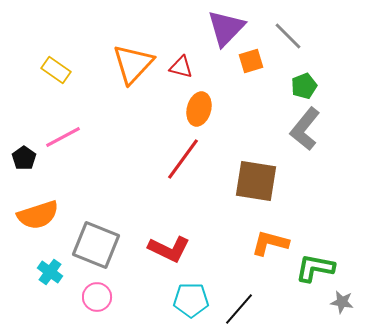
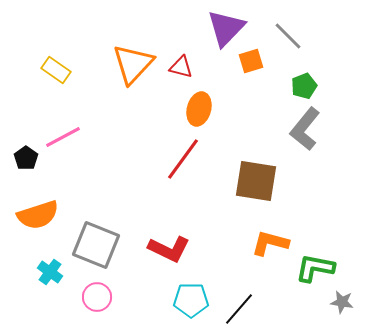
black pentagon: moved 2 px right
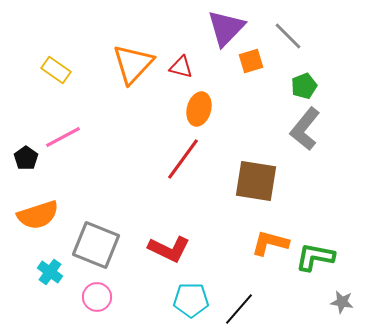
green L-shape: moved 11 px up
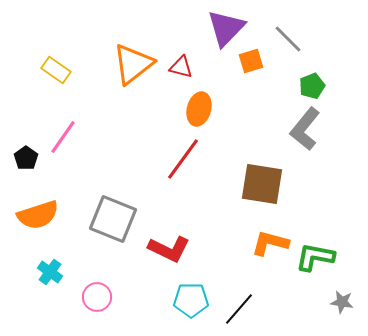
gray line: moved 3 px down
orange triangle: rotated 9 degrees clockwise
green pentagon: moved 8 px right
pink line: rotated 27 degrees counterclockwise
brown square: moved 6 px right, 3 px down
gray square: moved 17 px right, 26 px up
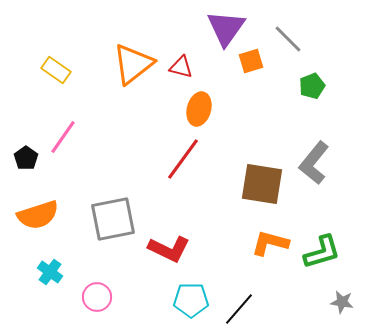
purple triangle: rotated 9 degrees counterclockwise
gray L-shape: moved 9 px right, 34 px down
gray square: rotated 33 degrees counterclockwise
green L-shape: moved 7 px right, 5 px up; rotated 153 degrees clockwise
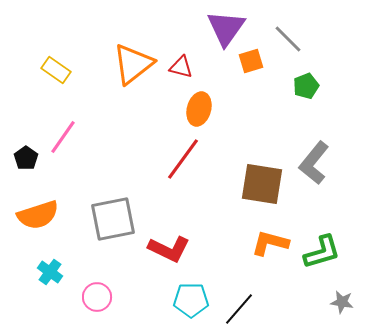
green pentagon: moved 6 px left
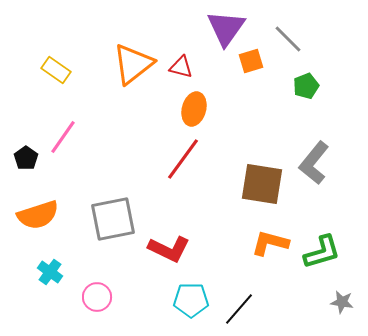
orange ellipse: moved 5 px left
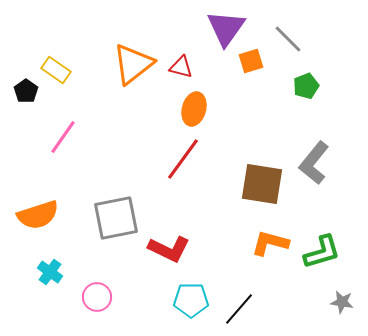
black pentagon: moved 67 px up
gray square: moved 3 px right, 1 px up
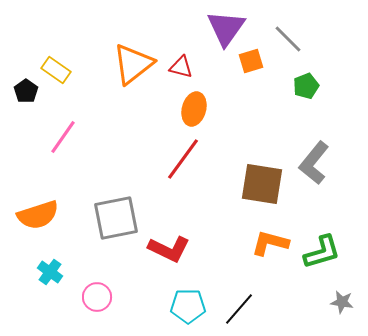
cyan pentagon: moved 3 px left, 6 px down
